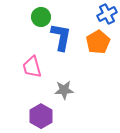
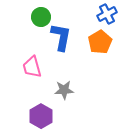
orange pentagon: moved 2 px right
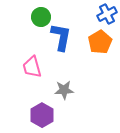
purple hexagon: moved 1 px right, 1 px up
